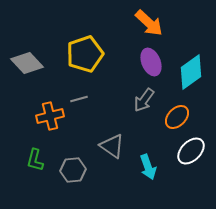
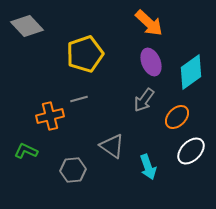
gray diamond: moved 37 px up
green L-shape: moved 9 px left, 9 px up; rotated 100 degrees clockwise
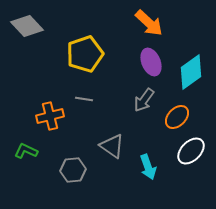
gray line: moved 5 px right; rotated 24 degrees clockwise
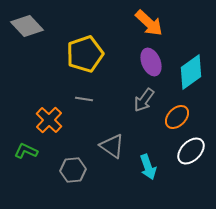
orange cross: moved 1 px left, 4 px down; rotated 32 degrees counterclockwise
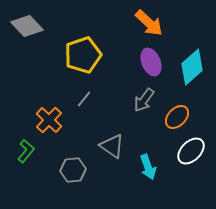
yellow pentagon: moved 2 px left, 1 px down
cyan diamond: moved 1 px right, 5 px up; rotated 6 degrees counterclockwise
gray line: rotated 60 degrees counterclockwise
green L-shape: rotated 105 degrees clockwise
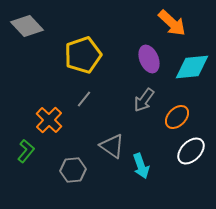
orange arrow: moved 23 px right
purple ellipse: moved 2 px left, 3 px up
cyan diamond: rotated 36 degrees clockwise
cyan arrow: moved 7 px left, 1 px up
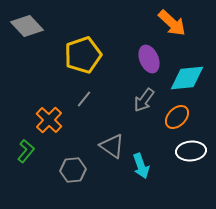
cyan diamond: moved 5 px left, 11 px down
white ellipse: rotated 40 degrees clockwise
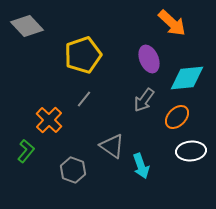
gray hexagon: rotated 25 degrees clockwise
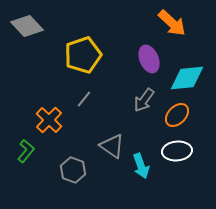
orange ellipse: moved 2 px up
white ellipse: moved 14 px left
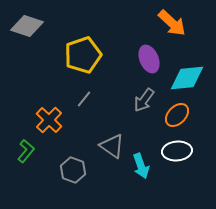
gray diamond: rotated 28 degrees counterclockwise
